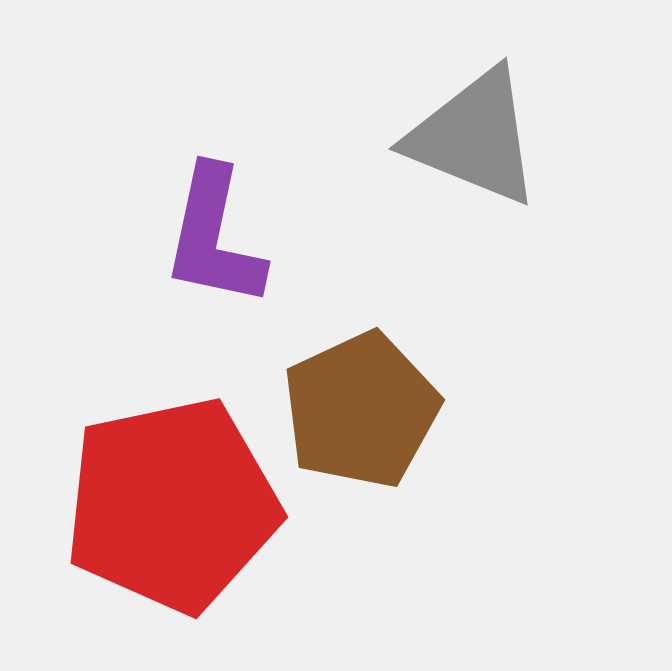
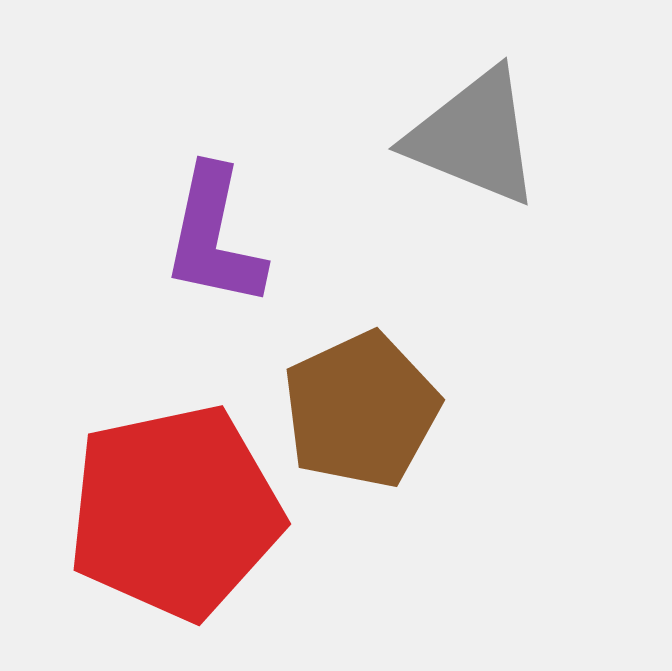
red pentagon: moved 3 px right, 7 px down
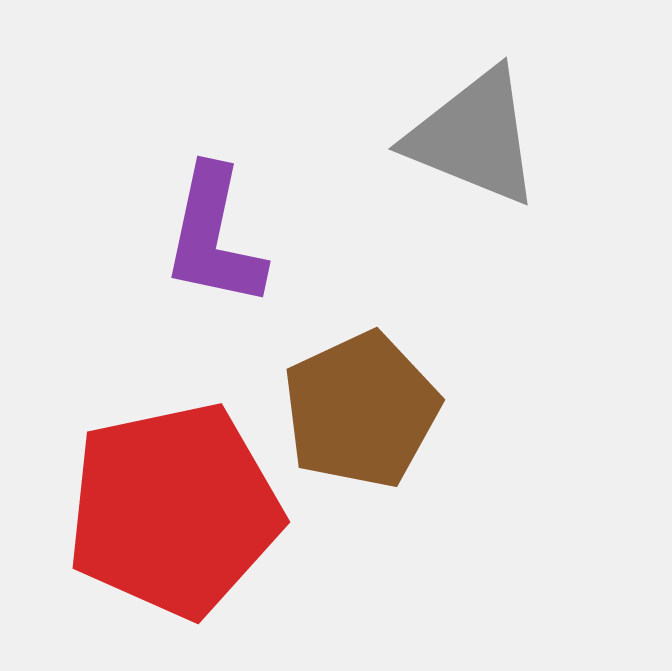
red pentagon: moved 1 px left, 2 px up
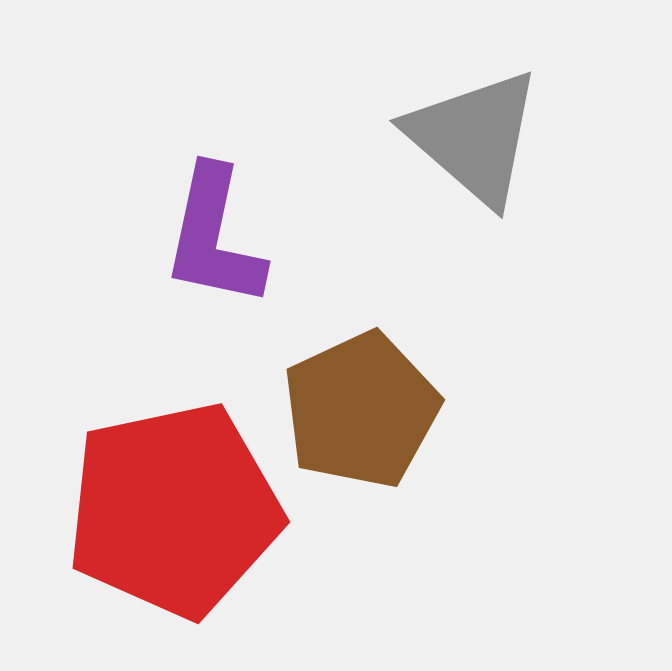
gray triangle: rotated 19 degrees clockwise
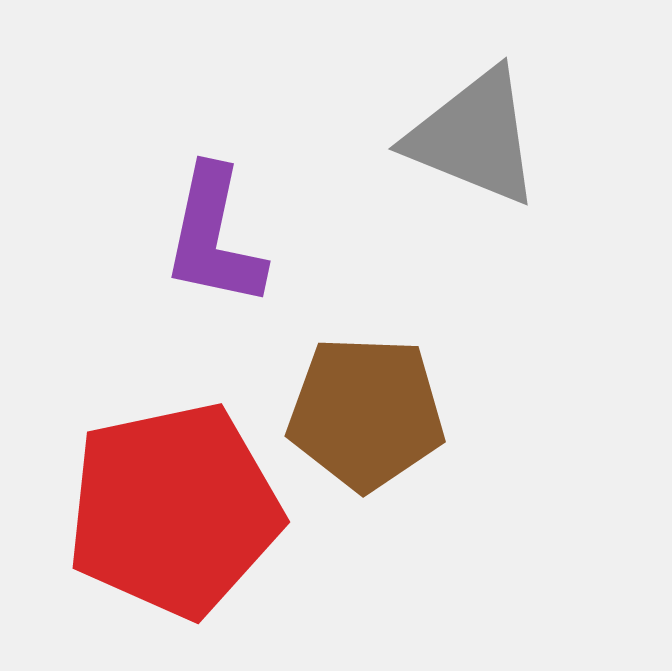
gray triangle: rotated 19 degrees counterclockwise
brown pentagon: moved 5 px right, 3 px down; rotated 27 degrees clockwise
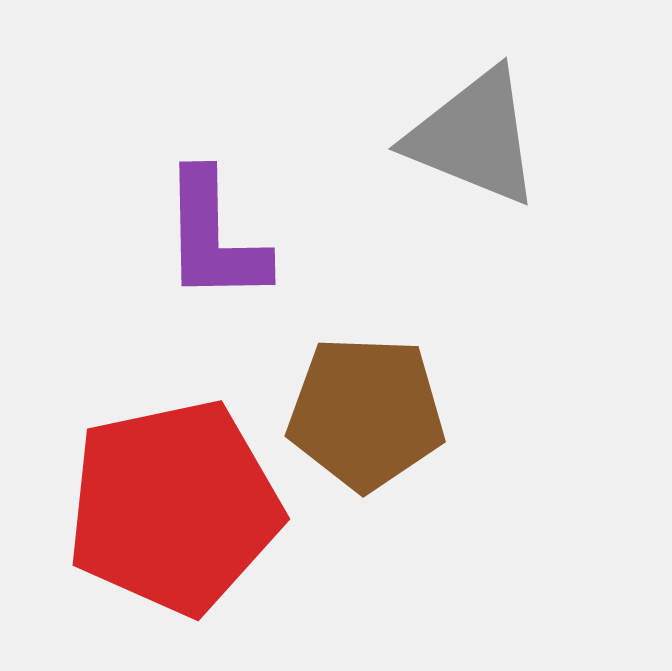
purple L-shape: rotated 13 degrees counterclockwise
red pentagon: moved 3 px up
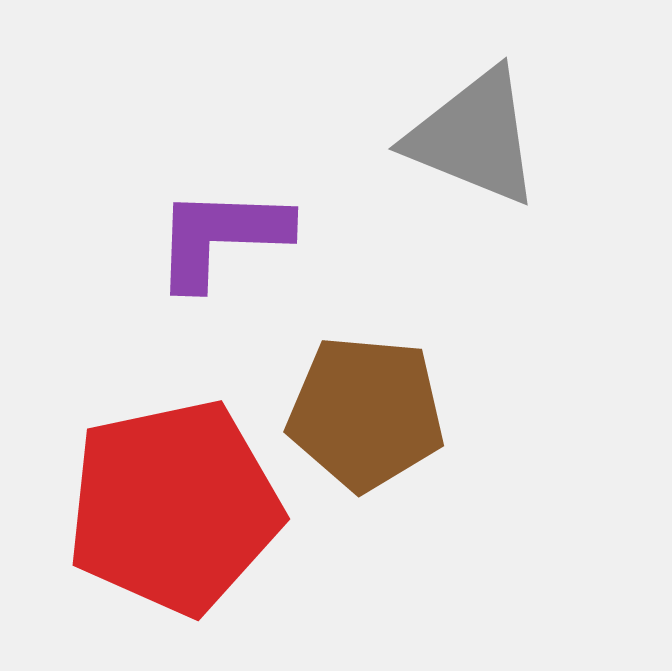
purple L-shape: moved 7 px right; rotated 93 degrees clockwise
brown pentagon: rotated 3 degrees clockwise
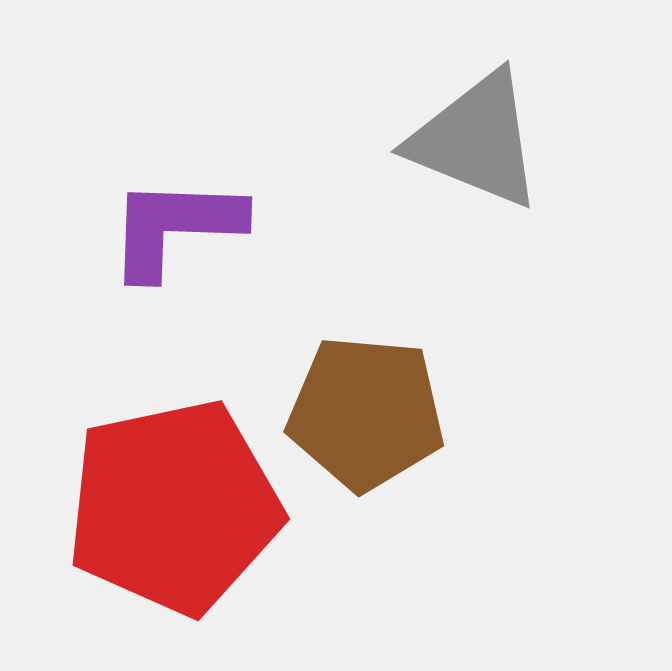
gray triangle: moved 2 px right, 3 px down
purple L-shape: moved 46 px left, 10 px up
